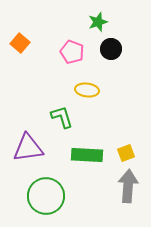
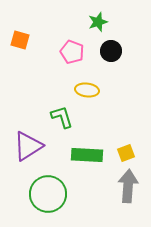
orange square: moved 3 px up; rotated 24 degrees counterclockwise
black circle: moved 2 px down
purple triangle: moved 2 px up; rotated 24 degrees counterclockwise
green circle: moved 2 px right, 2 px up
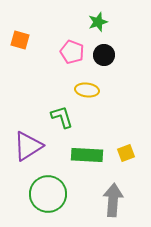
black circle: moved 7 px left, 4 px down
gray arrow: moved 15 px left, 14 px down
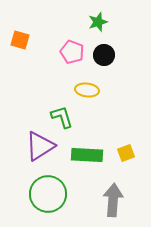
purple triangle: moved 12 px right
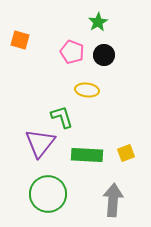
green star: rotated 12 degrees counterclockwise
purple triangle: moved 3 px up; rotated 20 degrees counterclockwise
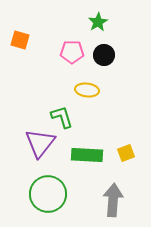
pink pentagon: rotated 20 degrees counterclockwise
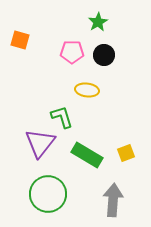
green rectangle: rotated 28 degrees clockwise
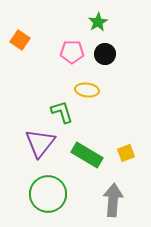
orange square: rotated 18 degrees clockwise
black circle: moved 1 px right, 1 px up
green L-shape: moved 5 px up
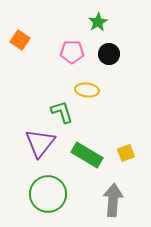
black circle: moved 4 px right
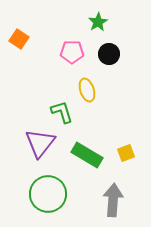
orange square: moved 1 px left, 1 px up
yellow ellipse: rotated 65 degrees clockwise
